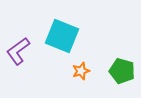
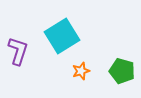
cyan square: rotated 36 degrees clockwise
purple L-shape: rotated 144 degrees clockwise
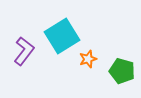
purple L-shape: moved 6 px right; rotated 20 degrees clockwise
orange star: moved 7 px right, 12 px up
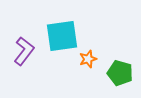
cyan square: rotated 24 degrees clockwise
green pentagon: moved 2 px left, 2 px down
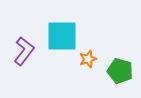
cyan square: rotated 8 degrees clockwise
green pentagon: moved 2 px up
